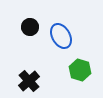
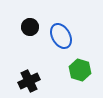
black cross: rotated 15 degrees clockwise
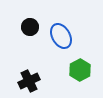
green hexagon: rotated 15 degrees clockwise
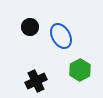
black cross: moved 7 px right
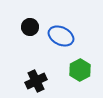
blue ellipse: rotated 35 degrees counterclockwise
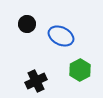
black circle: moved 3 px left, 3 px up
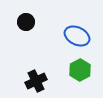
black circle: moved 1 px left, 2 px up
blue ellipse: moved 16 px right
